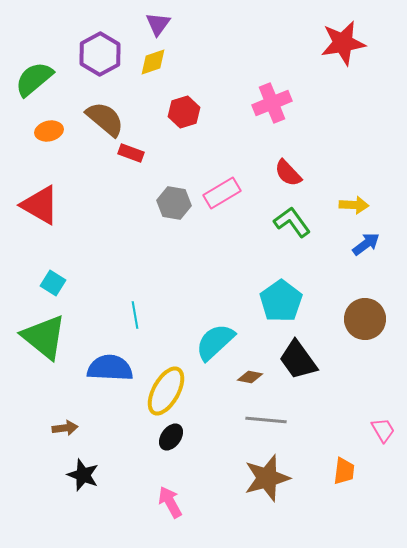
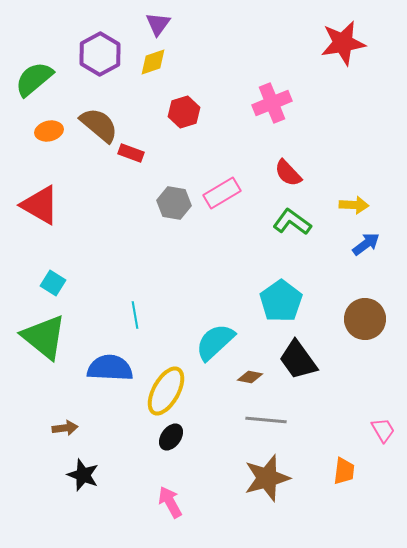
brown semicircle: moved 6 px left, 6 px down
green L-shape: rotated 18 degrees counterclockwise
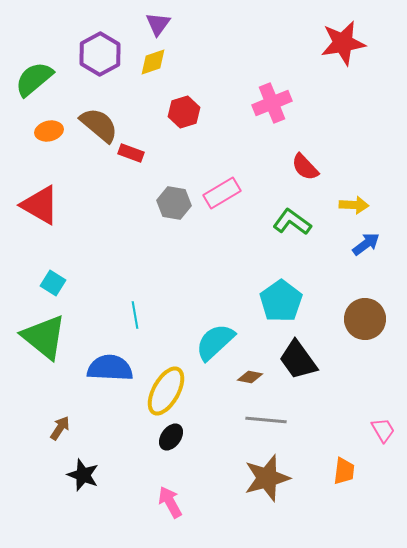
red semicircle: moved 17 px right, 6 px up
brown arrow: moved 5 px left; rotated 50 degrees counterclockwise
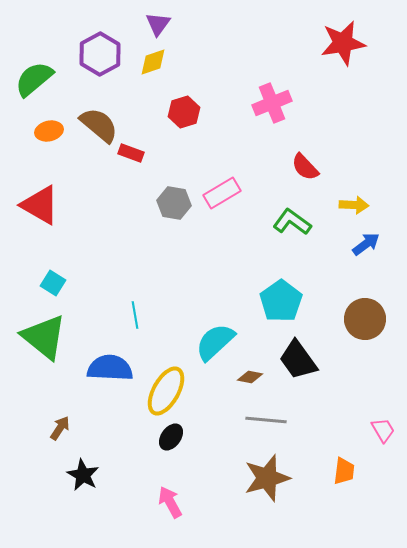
black star: rotated 8 degrees clockwise
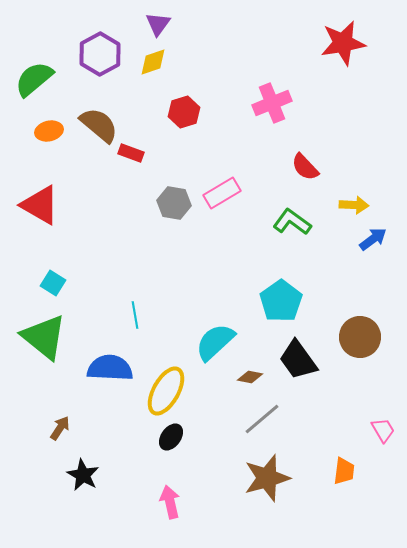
blue arrow: moved 7 px right, 5 px up
brown circle: moved 5 px left, 18 px down
gray line: moved 4 px left, 1 px up; rotated 45 degrees counterclockwise
pink arrow: rotated 16 degrees clockwise
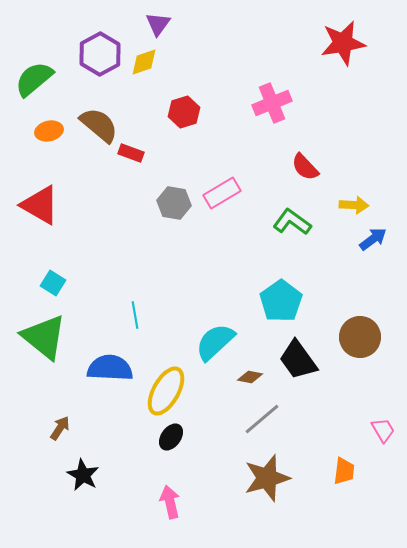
yellow diamond: moved 9 px left
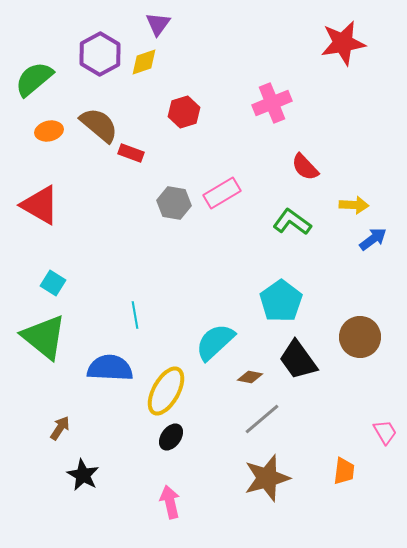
pink trapezoid: moved 2 px right, 2 px down
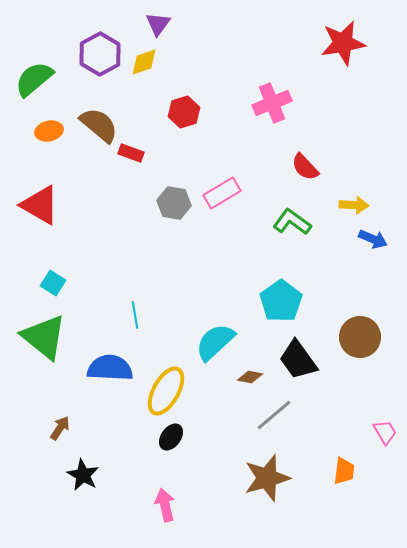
blue arrow: rotated 60 degrees clockwise
gray line: moved 12 px right, 4 px up
pink arrow: moved 5 px left, 3 px down
